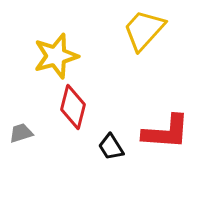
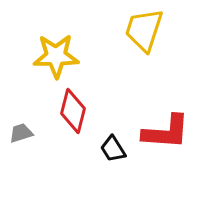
yellow trapezoid: rotated 24 degrees counterclockwise
yellow star: rotated 15 degrees clockwise
red diamond: moved 4 px down
black trapezoid: moved 2 px right, 2 px down
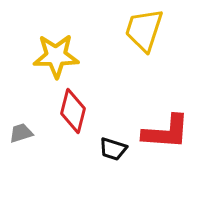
black trapezoid: rotated 40 degrees counterclockwise
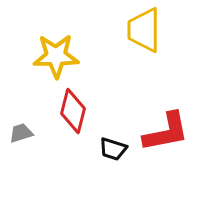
yellow trapezoid: rotated 18 degrees counterclockwise
red L-shape: rotated 15 degrees counterclockwise
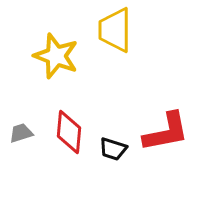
yellow trapezoid: moved 29 px left
yellow star: rotated 21 degrees clockwise
red diamond: moved 4 px left, 21 px down; rotated 9 degrees counterclockwise
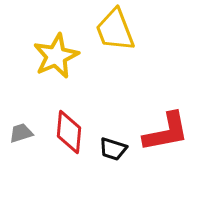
yellow trapezoid: rotated 21 degrees counterclockwise
yellow star: rotated 27 degrees clockwise
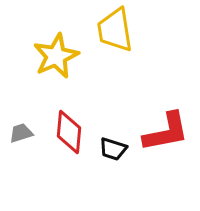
yellow trapezoid: rotated 12 degrees clockwise
